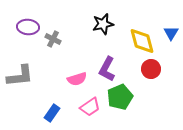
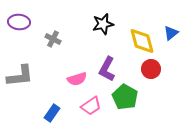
purple ellipse: moved 9 px left, 5 px up
blue triangle: rotated 21 degrees clockwise
green pentagon: moved 5 px right; rotated 20 degrees counterclockwise
pink trapezoid: moved 1 px right, 1 px up
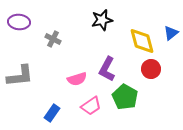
black star: moved 1 px left, 4 px up
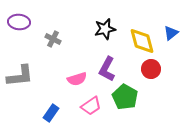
black star: moved 3 px right, 9 px down
blue rectangle: moved 1 px left
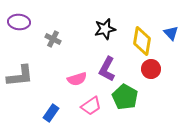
blue triangle: rotated 35 degrees counterclockwise
yellow diamond: rotated 24 degrees clockwise
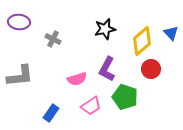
yellow diamond: rotated 40 degrees clockwise
green pentagon: rotated 10 degrees counterclockwise
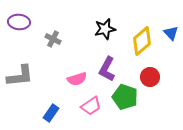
red circle: moved 1 px left, 8 px down
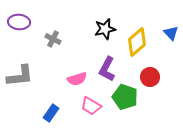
yellow diamond: moved 5 px left, 1 px down
pink trapezoid: rotated 65 degrees clockwise
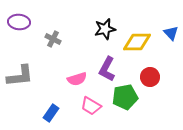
yellow diamond: rotated 40 degrees clockwise
green pentagon: rotated 30 degrees counterclockwise
